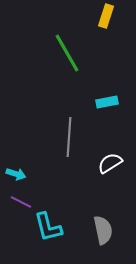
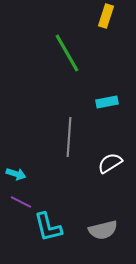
gray semicircle: rotated 88 degrees clockwise
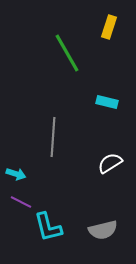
yellow rectangle: moved 3 px right, 11 px down
cyan rectangle: rotated 25 degrees clockwise
gray line: moved 16 px left
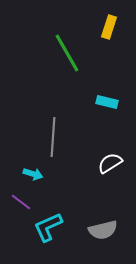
cyan arrow: moved 17 px right
purple line: rotated 10 degrees clockwise
cyan L-shape: rotated 80 degrees clockwise
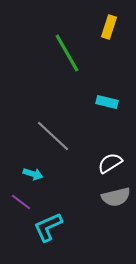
gray line: moved 1 px up; rotated 51 degrees counterclockwise
gray semicircle: moved 13 px right, 33 px up
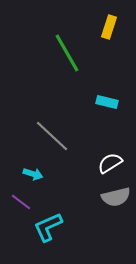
gray line: moved 1 px left
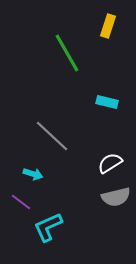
yellow rectangle: moved 1 px left, 1 px up
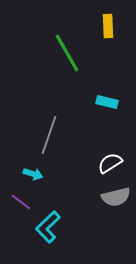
yellow rectangle: rotated 20 degrees counterclockwise
gray line: moved 3 px left, 1 px up; rotated 66 degrees clockwise
cyan L-shape: rotated 20 degrees counterclockwise
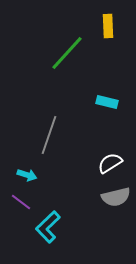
green line: rotated 72 degrees clockwise
cyan arrow: moved 6 px left, 1 px down
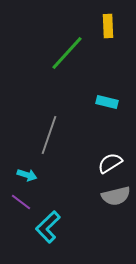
gray semicircle: moved 1 px up
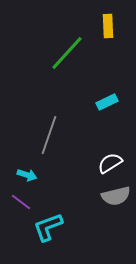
cyan rectangle: rotated 40 degrees counterclockwise
cyan L-shape: rotated 24 degrees clockwise
